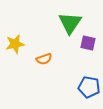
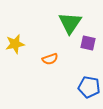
orange semicircle: moved 6 px right
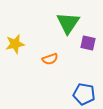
green triangle: moved 2 px left
blue pentagon: moved 5 px left, 7 px down
